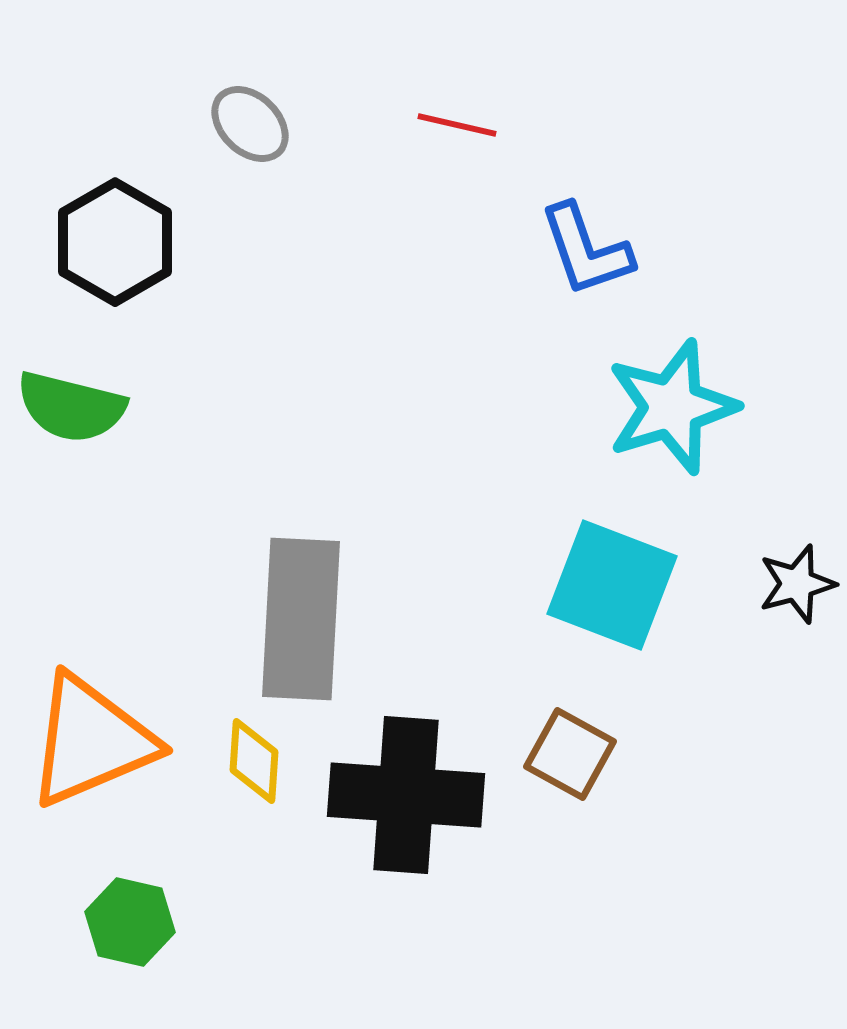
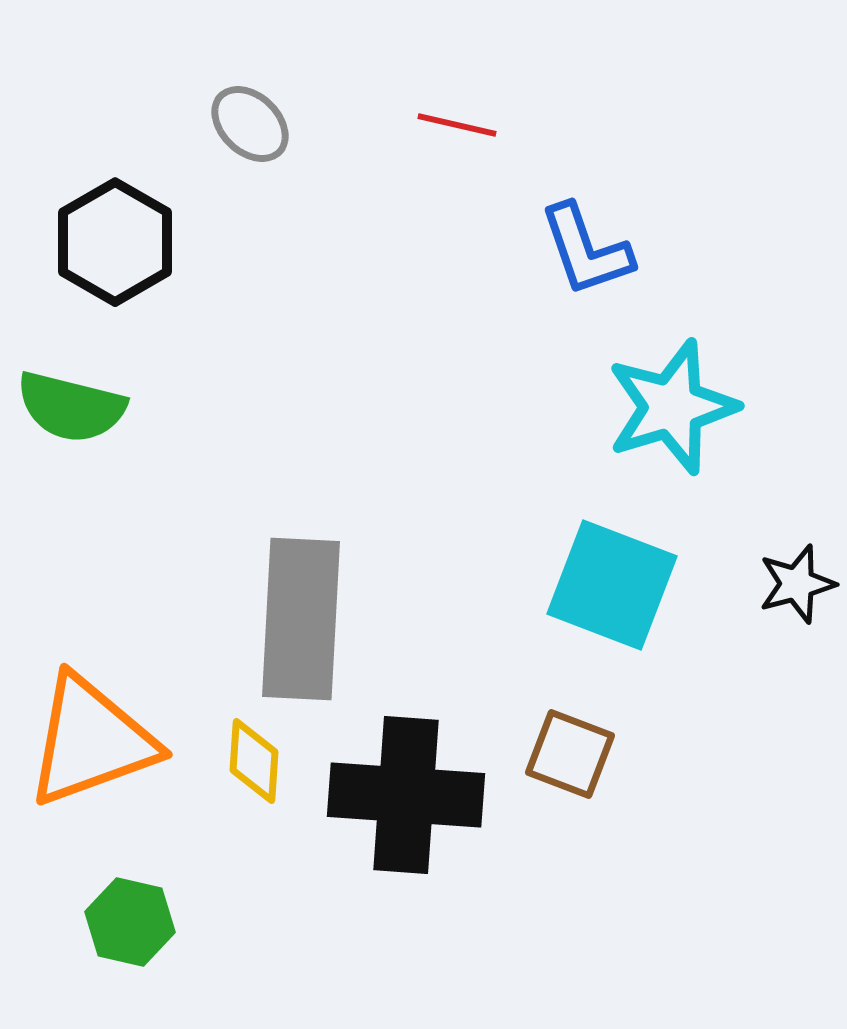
orange triangle: rotated 3 degrees clockwise
brown square: rotated 8 degrees counterclockwise
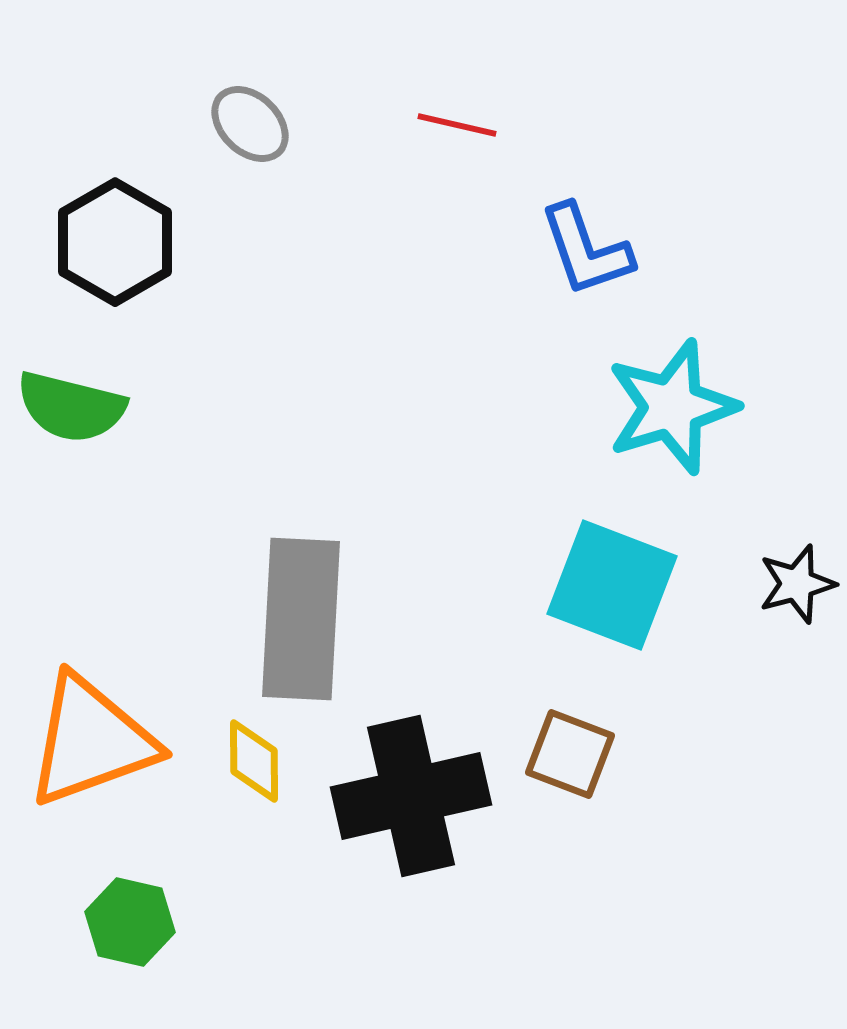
yellow diamond: rotated 4 degrees counterclockwise
black cross: moved 5 px right, 1 px down; rotated 17 degrees counterclockwise
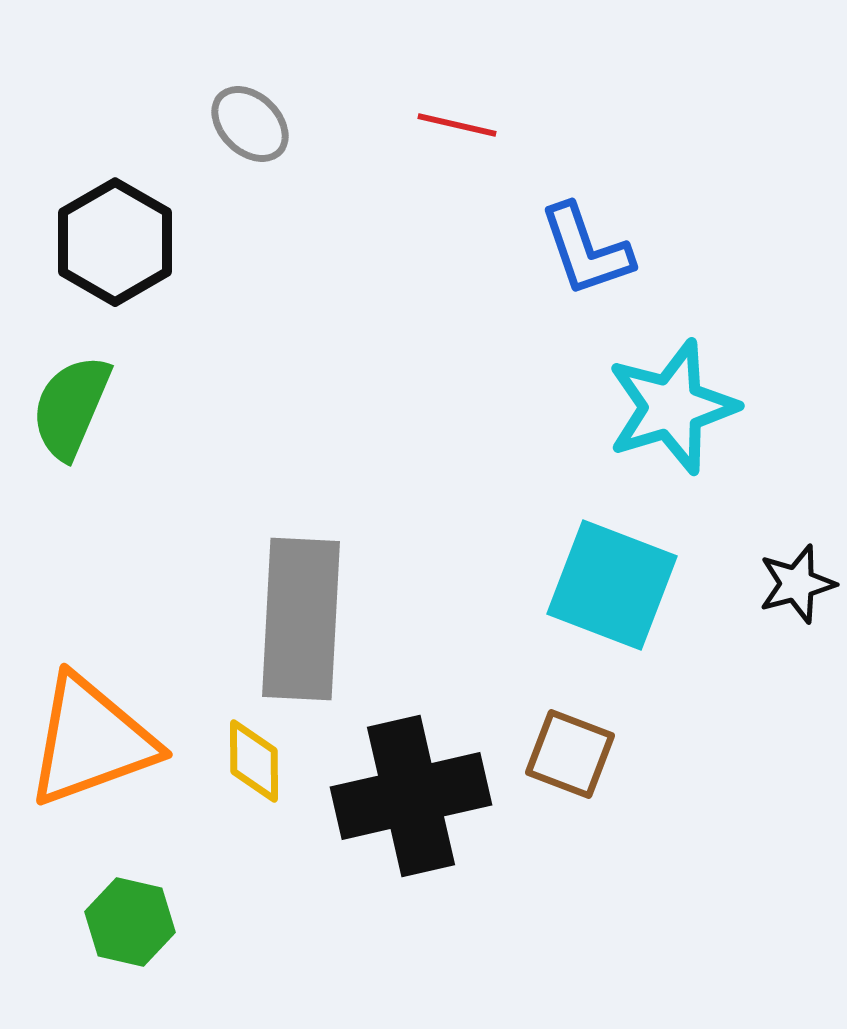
green semicircle: rotated 99 degrees clockwise
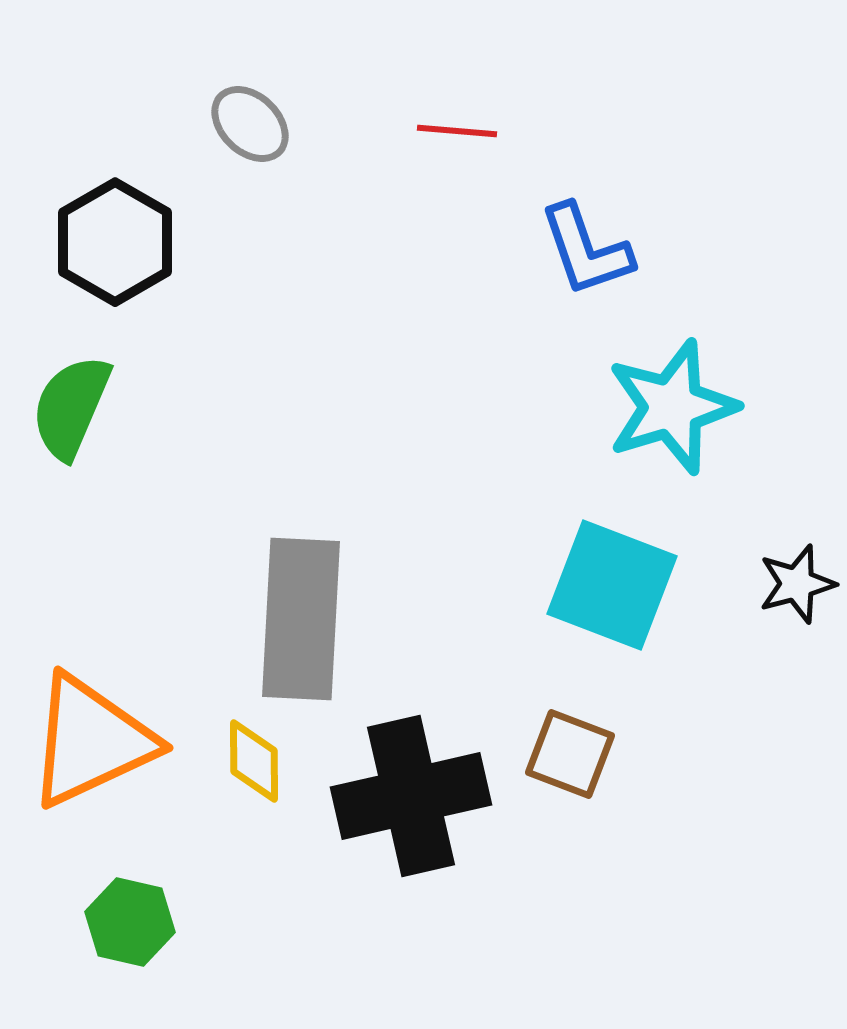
red line: moved 6 px down; rotated 8 degrees counterclockwise
orange triangle: rotated 5 degrees counterclockwise
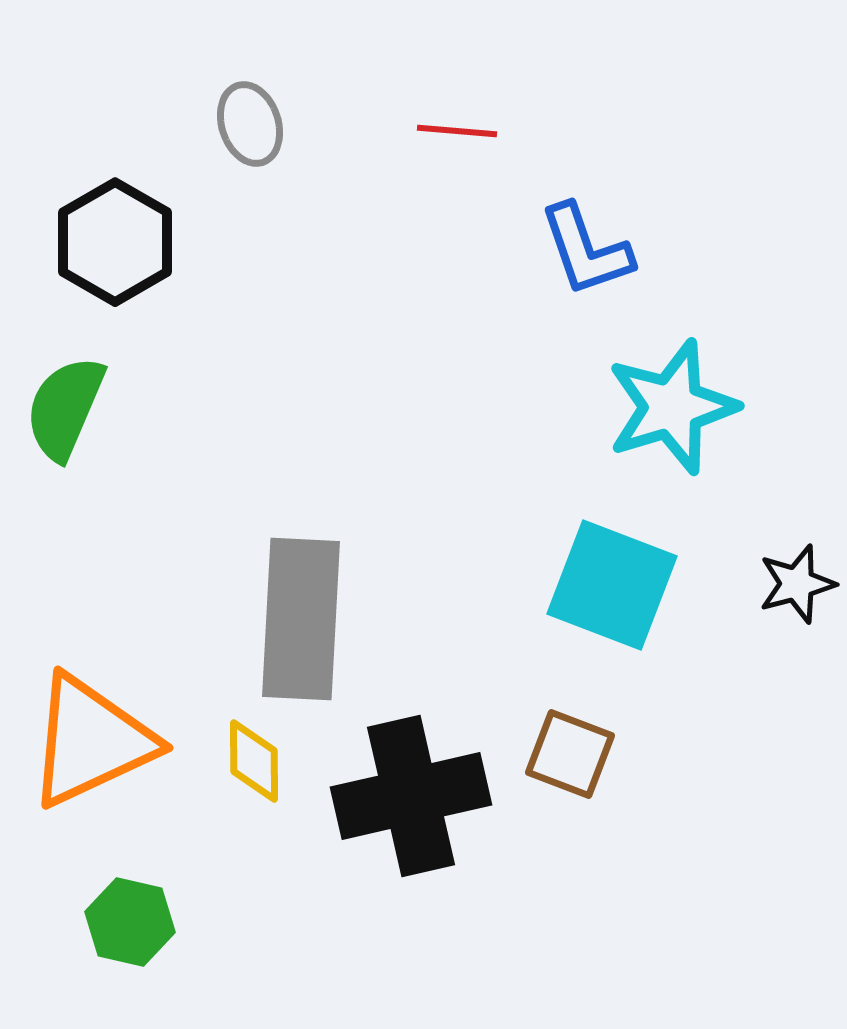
gray ellipse: rotated 28 degrees clockwise
green semicircle: moved 6 px left, 1 px down
